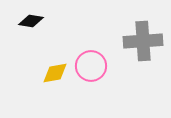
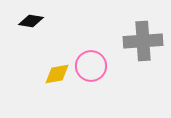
yellow diamond: moved 2 px right, 1 px down
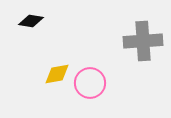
pink circle: moved 1 px left, 17 px down
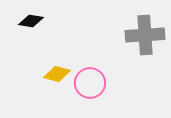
gray cross: moved 2 px right, 6 px up
yellow diamond: rotated 24 degrees clockwise
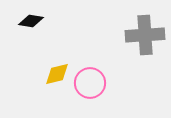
yellow diamond: rotated 28 degrees counterclockwise
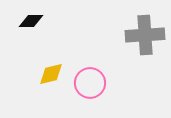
black diamond: rotated 10 degrees counterclockwise
yellow diamond: moved 6 px left
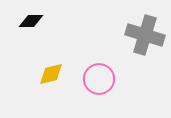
gray cross: rotated 21 degrees clockwise
pink circle: moved 9 px right, 4 px up
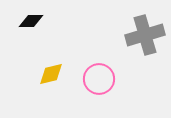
gray cross: rotated 33 degrees counterclockwise
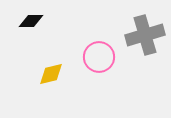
pink circle: moved 22 px up
